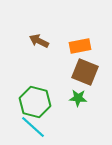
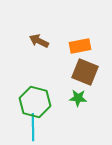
cyan line: rotated 48 degrees clockwise
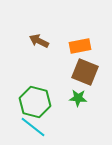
cyan line: rotated 52 degrees counterclockwise
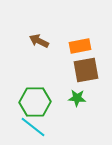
brown square: moved 1 px right, 2 px up; rotated 32 degrees counterclockwise
green star: moved 1 px left
green hexagon: rotated 16 degrees counterclockwise
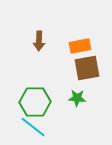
brown arrow: rotated 114 degrees counterclockwise
brown square: moved 1 px right, 2 px up
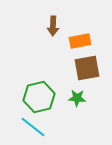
brown arrow: moved 14 px right, 15 px up
orange rectangle: moved 5 px up
green hexagon: moved 4 px right, 5 px up; rotated 12 degrees counterclockwise
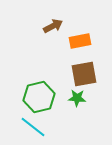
brown arrow: rotated 120 degrees counterclockwise
brown square: moved 3 px left, 6 px down
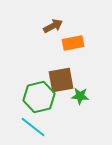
orange rectangle: moved 7 px left, 2 px down
brown square: moved 23 px left, 6 px down
green star: moved 3 px right, 2 px up
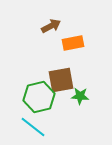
brown arrow: moved 2 px left
